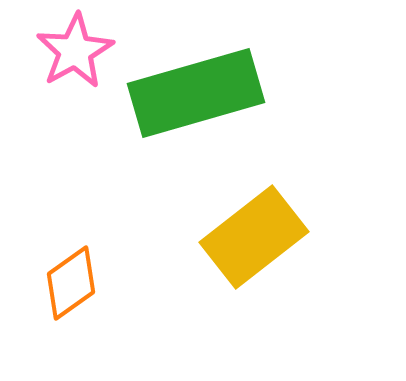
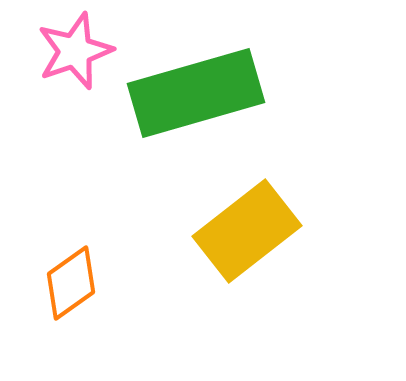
pink star: rotated 10 degrees clockwise
yellow rectangle: moved 7 px left, 6 px up
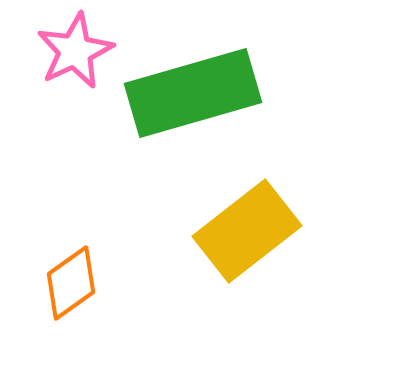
pink star: rotated 6 degrees counterclockwise
green rectangle: moved 3 px left
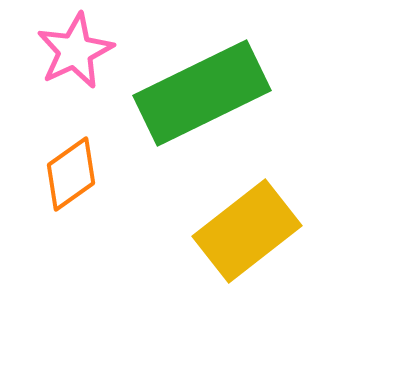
green rectangle: moved 9 px right; rotated 10 degrees counterclockwise
orange diamond: moved 109 px up
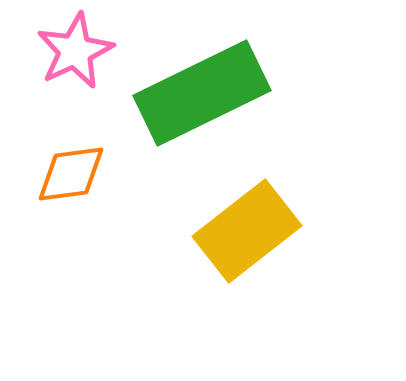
orange diamond: rotated 28 degrees clockwise
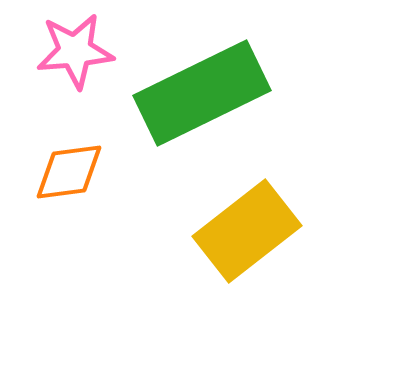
pink star: rotated 20 degrees clockwise
orange diamond: moved 2 px left, 2 px up
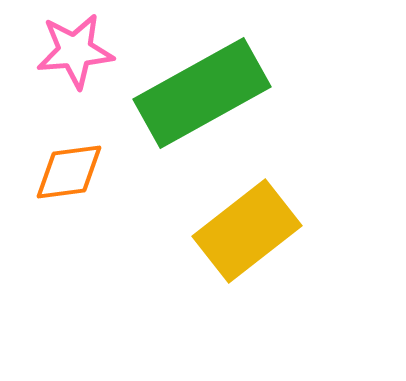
green rectangle: rotated 3 degrees counterclockwise
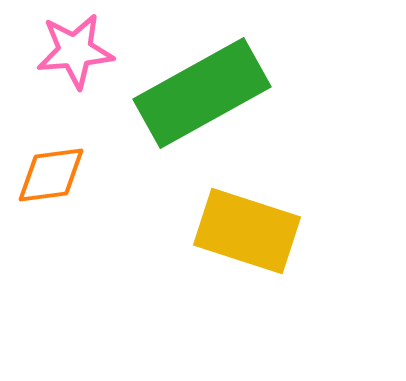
orange diamond: moved 18 px left, 3 px down
yellow rectangle: rotated 56 degrees clockwise
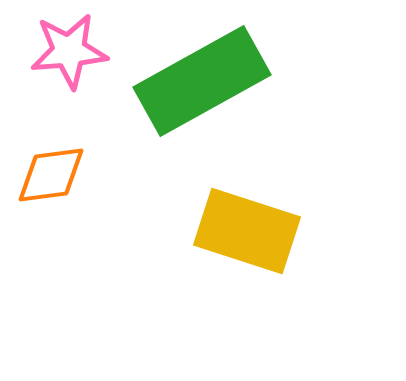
pink star: moved 6 px left
green rectangle: moved 12 px up
